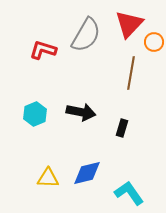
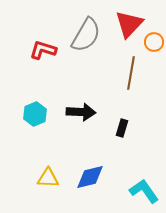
black arrow: rotated 8 degrees counterclockwise
blue diamond: moved 3 px right, 4 px down
cyan L-shape: moved 15 px right, 2 px up
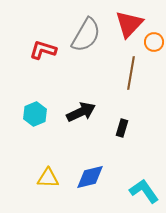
black arrow: rotated 28 degrees counterclockwise
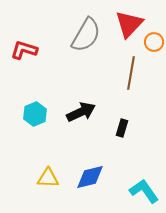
red L-shape: moved 19 px left
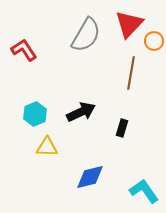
orange circle: moved 1 px up
red L-shape: rotated 40 degrees clockwise
yellow triangle: moved 1 px left, 31 px up
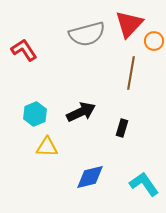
gray semicircle: moved 1 px right, 1 px up; rotated 45 degrees clockwise
cyan L-shape: moved 7 px up
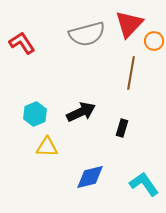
red L-shape: moved 2 px left, 7 px up
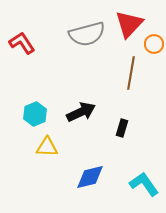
orange circle: moved 3 px down
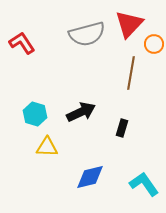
cyan hexagon: rotated 20 degrees counterclockwise
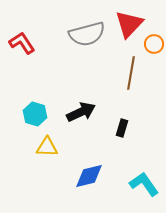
blue diamond: moved 1 px left, 1 px up
